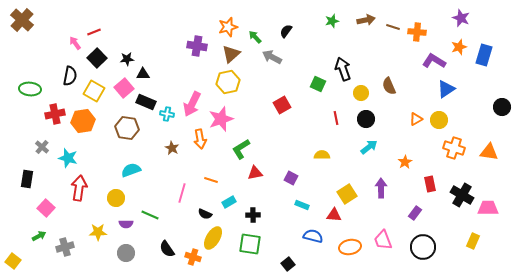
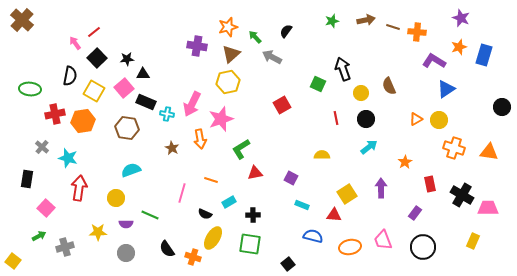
red line at (94, 32): rotated 16 degrees counterclockwise
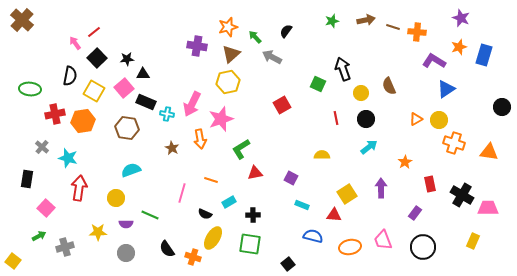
orange cross at (454, 148): moved 5 px up
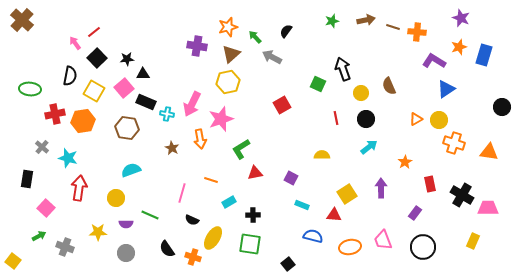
black semicircle at (205, 214): moved 13 px left, 6 px down
gray cross at (65, 247): rotated 36 degrees clockwise
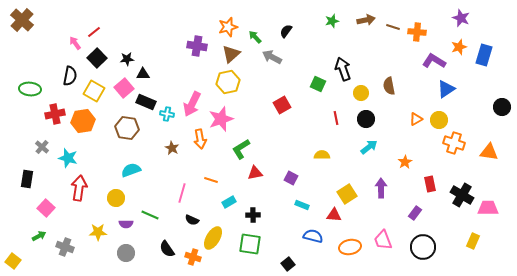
brown semicircle at (389, 86): rotated 12 degrees clockwise
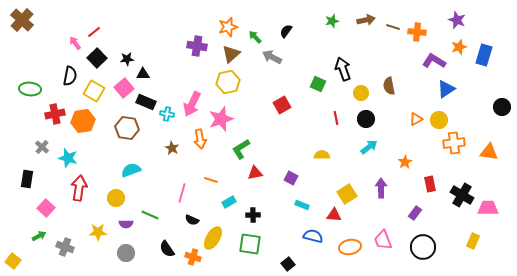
purple star at (461, 18): moved 4 px left, 2 px down
orange cross at (454, 143): rotated 25 degrees counterclockwise
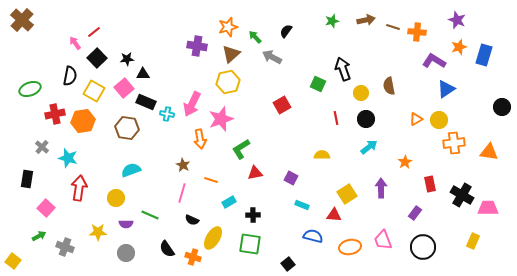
green ellipse at (30, 89): rotated 25 degrees counterclockwise
brown star at (172, 148): moved 11 px right, 17 px down
